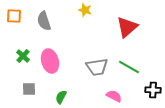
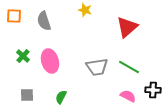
gray square: moved 2 px left, 6 px down
pink semicircle: moved 14 px right
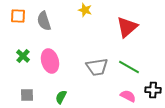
orange square: moved 4 px right
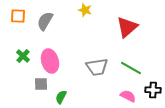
gray semicircle: moved 1 px right; rotated 48 degrees clockwise
green line: moved 2 px right, 1 px down
gray square: moved 14 px right, 11 px up
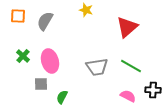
yellow star: moved 1 px right
green line: moved 2 px up
green semicircle: moved 1 px right
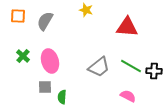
red triangle: rotated 45 degrees clockwise
gray trapezoid: moved 2 px right; rotated 30 degrees counterclockwise
gray square: moved 4 px right, 3 px down
black cross: moved 1 px right, 19 px up
green semicircle: rotated 24 degrees counterclockwise
